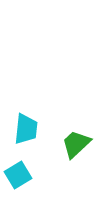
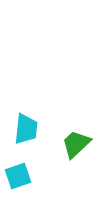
cyan square: moved 1 px down; rotated 12 degrees clockwise
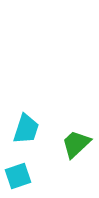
cyan trapezoid: rotated 12 degrees clockwise
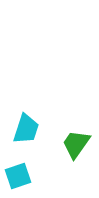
green trapezoid: rotated 12 degrees counterclockwise
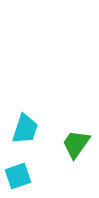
cyan trapezoid: moved 1 px left
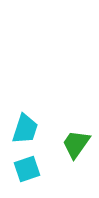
cyan square: moved 9 px right, 7 px up
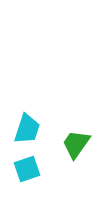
cyan trapezoid: moved 2 px right
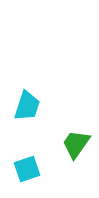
cyan trapezoid: moved 23 px up
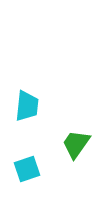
cyan trapezoid: rotated 12 degrees counterclockwise
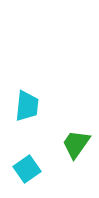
cyan square: rotated 16 degrees counterclockwise
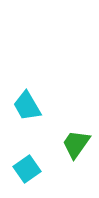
cyan trapezoid: rotated 144 degrees clockwise
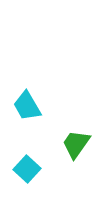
cyan square: rotated 12 degrees counterclockwise
